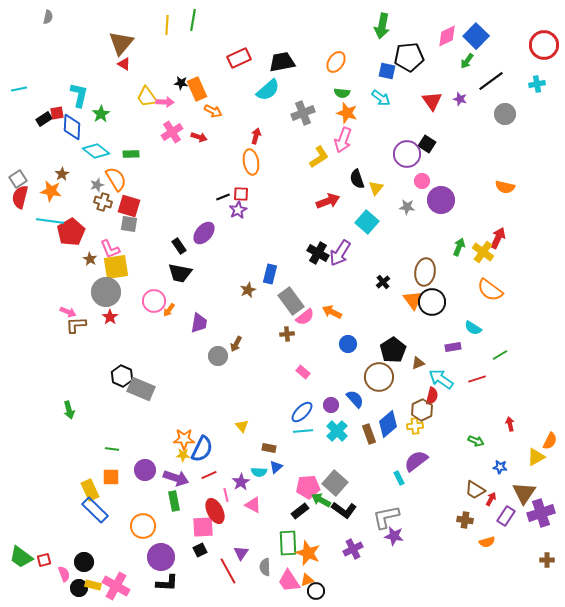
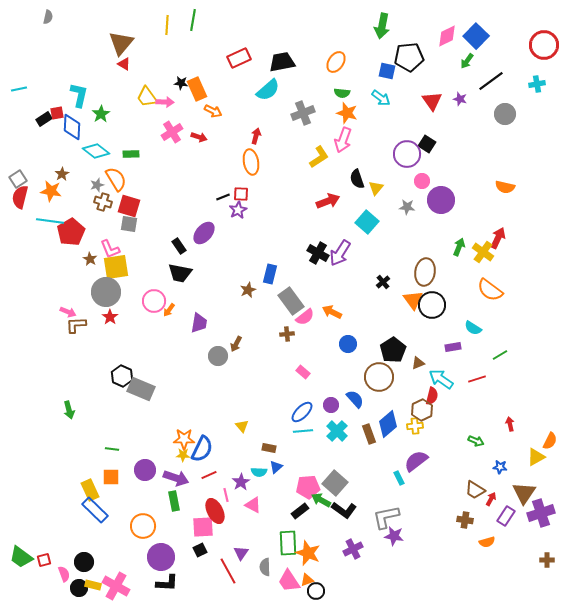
black circle at (432, 302): moved 3 px down
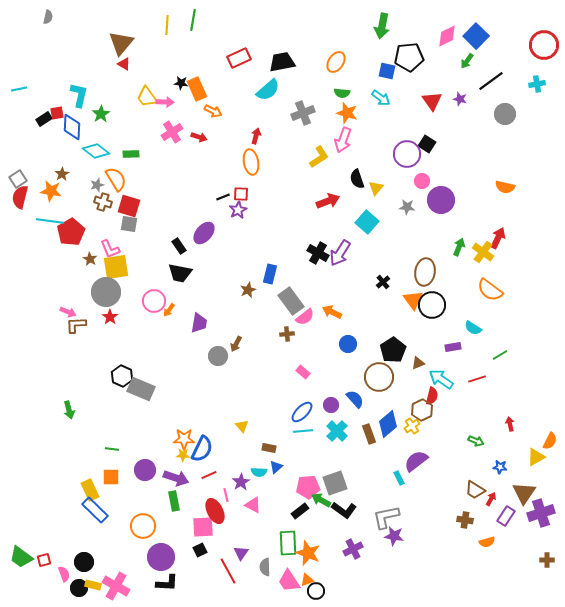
yellow cross at (415, 426): moved 3 px left; rotated 28 degrees counterclockwise
gray square at (335, 483): rotated 30 degrees clockwise
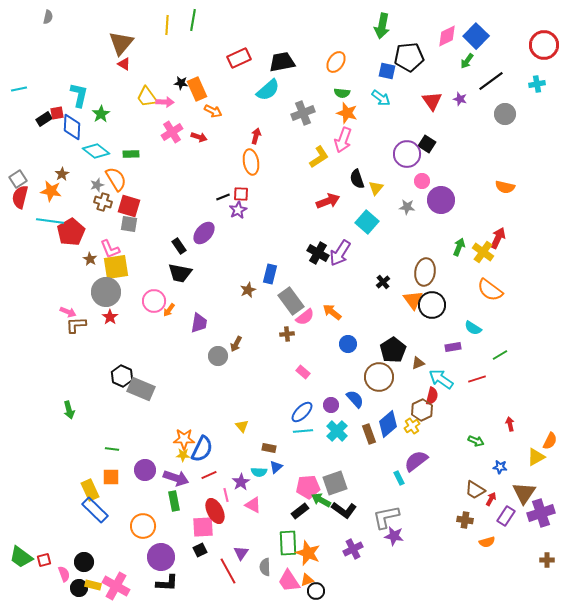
orange arrow at (332, 312): rotated 12 degrees clockwise
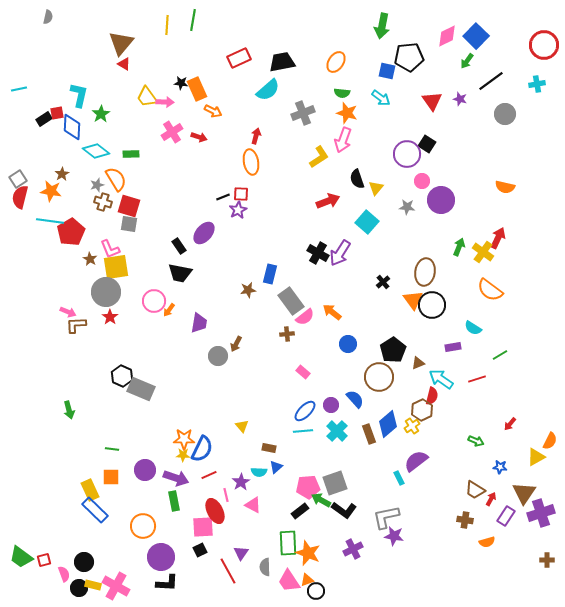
brown star at (248, 290): rotated 14 degrees clockwise
blue ellipse at (302, 412): moved 3 px right, 1 px up
red arrow at (510, 424): rotated 128 degrees counterclockwise
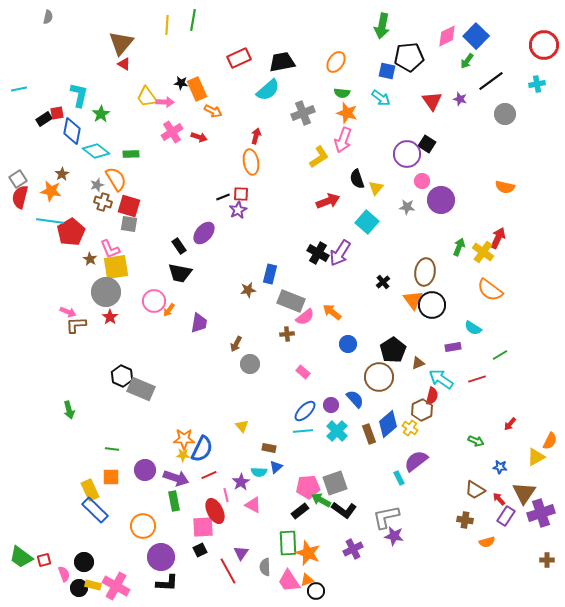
blue diamond at (72, 127): moved 4 px down; rotated 8 degrees clockwise
gray rectangle at (291, 301): rotated 32 degrees counterclockwise
gray circle at (218, 356): moved 32 px right, 8 px down
yellow cross at (412, 426): moved 2 px left, 2 px down; rotated 21 degrees counterclockwise
red arrow at (491, 499): moved 8 px right; rotated 72 degrees counterclockwise
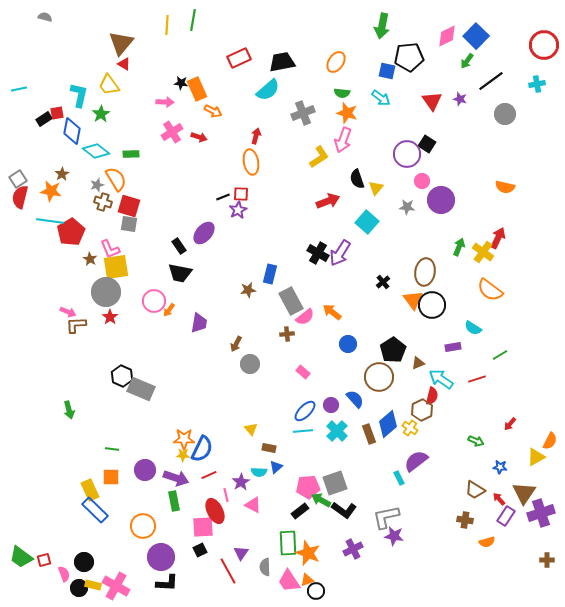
gray semicircle at (48, 17): moved 3 px left; rotated 88 degrees counterclockwise
yellow trapezoid at (147, 97): moved 38 px left, 12 px up
gray rectangle at (291, 301): rotated 40 degrees clockwise
yellow triangle at (242, 426): moved 9 px right, 3 px down
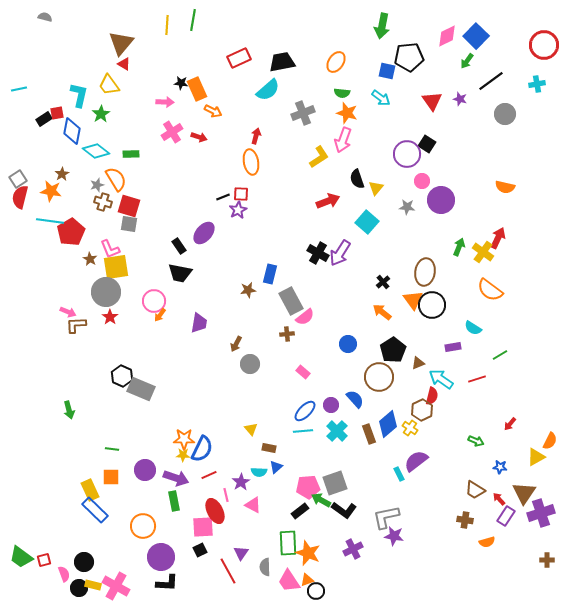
orange arrow at (169, 310): moved 9 px left, 5 px down
orange arrow at (332, 312): moved 50 px right
cyan rectangle at (399, 478): moved 4 px up
